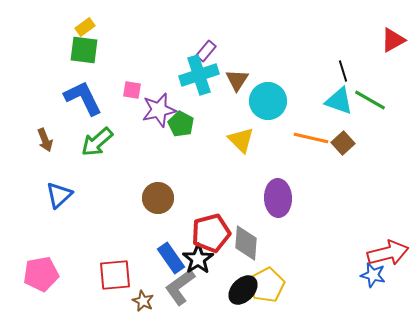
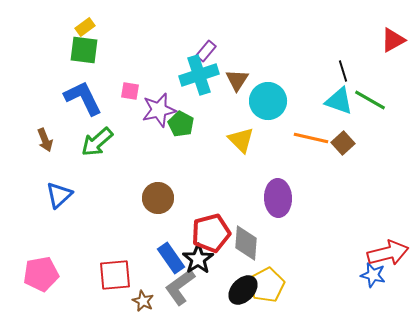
pink square: moved 2 px left, 1 px down
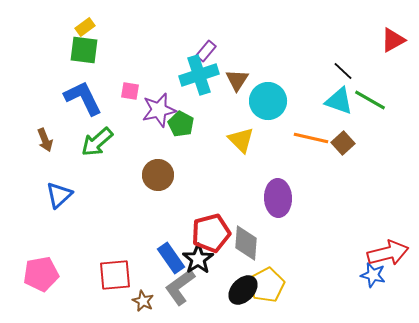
black line: rotated 30 degrees counterclockwise
brown circle: moved 23 px up
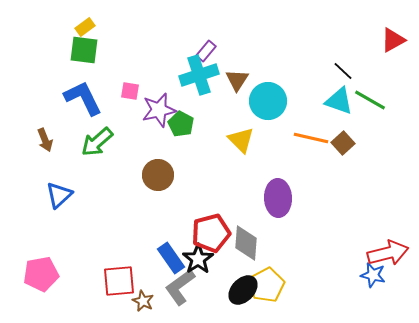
red square: moved 4 px right, 6 px down
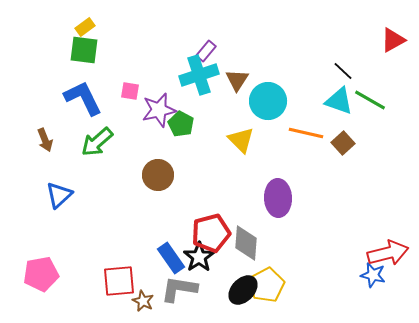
orange line: moved 5 px left, 5 px up
black star: moved 1 px right, 2 px up
gray L-shape: moved 1 px left, 2 px down; rotated 45 degrees clockwise
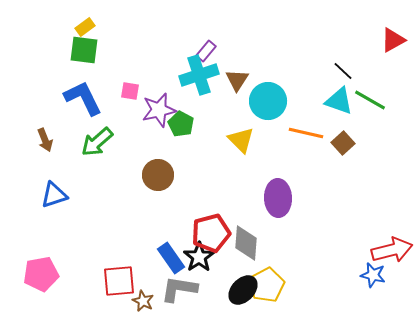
blue triangle: moved 5 px left; rotated 24 degrees clockwise
red arrow: moved 4 px right, 3 px up
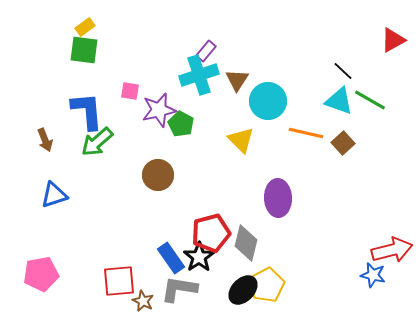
blue L-shape: moved 4 px right, 13 px down; rotated 21 degrees clockwise
gray diamond: rotated 9 degrees clockwise
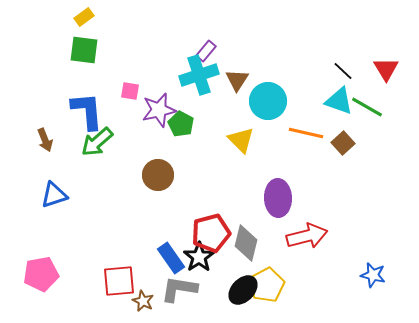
yellow rectangle: moved 1 px left, 10 px up
red triangle: moved 7 px left, 29 px down; rotated 32 degrees counterclockwise
green line: moved 3 px left, 7 px down
red arrow: moved 85 px left, 14 px up
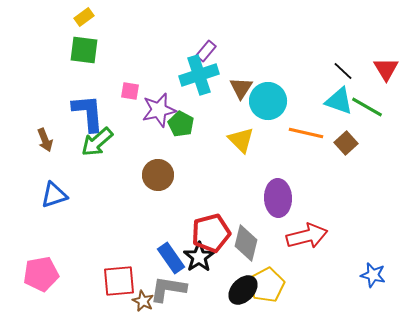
brown triangle: moved 4 px right, 8 px down
blue L-shape: moved 1 px right, 2 px down
brown square: moved 3 px right
gray L-shape: moved 11 px left
